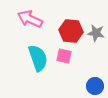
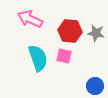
red hexagon: moved 1 px left
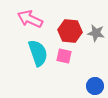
cyan semicircle: moved 5 px up
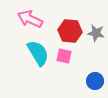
cyan semicircle: rotated 12 degrees counterclockwise
blue circle: moved 5 px up
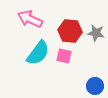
cyan semicircle: rotated 68 degrees clockwise
blue circle: moved 5 px down
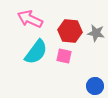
cyan semicircle: moved 2 px left, 1 px up
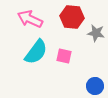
red hexagon: moved 2 px right, 14 px up
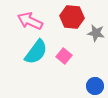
pink arrow: moved 2 px down
pink square: rotated 28 degrees clockwise
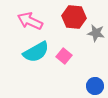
red hexagon: moved 2 px right
cyan semicircle: rotated 24 degrees clockwise
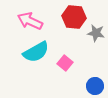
pink square: moved 1 px right, 7 px down
